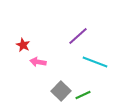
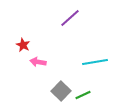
purple line: moved 8 px left, 18 px up
cyan line: rotated 30 degrees counterclockwise
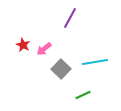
purple line: rotated 20 degrees counterclockwise
pink arrow: moved 6 px right, 13 px up; rotated 49 degrees counterclockwise
gray square: moved 22 px up
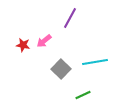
red star: rotated 16 degrees counterclockwise
pink arrow: moved 8 px up
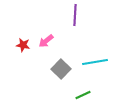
purple line: moved 5 px right, 3 px up; rotated 25 degrees counterclockwise
pink arrow: moved 2 px right
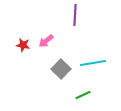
cyan line: moved 2 px left, 1 px down
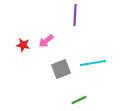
gray square: rotated 24 degrees clockwise
green line: moved 4 px left, 5 px down
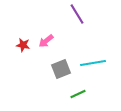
purple line: moved 2 px right, 1 px up; rotated 35 degrees counterclockwise
green line: moved 1 px left, 6 px up
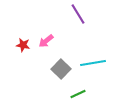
purple line: moved 1 px right
gray square: rotated 24 degrees counterclockwise
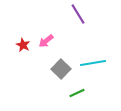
red star: rotated 16 degrees clockwise
green line: moved 1 px left, 1 px up
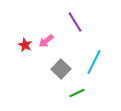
purple line: moved 3 px left, 8 px down
red star: moved 2 px right
cyan line: moved 1 px right, 1 px up; rotated 55 degrees counterclockwise
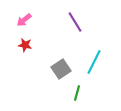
pink arrow: moved 22 px left, 21 px up
red star: rotated 16 degrees counterclockwise
gray square: rotated 12 degrees clockwise
green line: rotated 49 degrees counterclockwise
